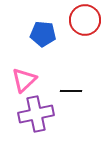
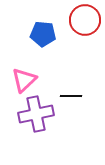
black line: moved 5 px down
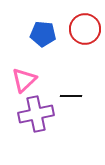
red circle: moved 9 px down
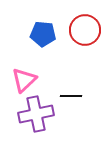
red circle: moved 1 px down
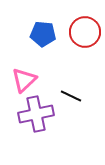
red circle: moved 2 px down
black line: rotated 25 degrees clockwise
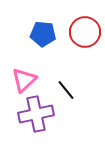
black line: moved 5 px left, 6 px up; rotated 25 degrees clockwise
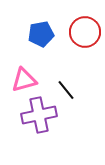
blue pentagon: moved 2 px left; rotated 15 degrees counterclockwise
pink triangle: rotated 28 degrees clockwise
purple cross: moved 3 px right, 1 px down
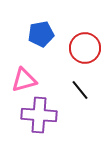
red circle: moved 16 px down
black line: moved 14 px right
purple cross: rotated 16 degrees clockwise
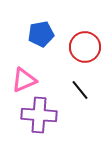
red circle: moved 1 px up
pink triangle: rotated 8 degrees counterclockwise
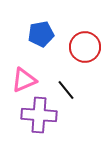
black line: moved 14 px left
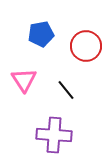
red circle: moved 1 px right, 1 px up
pink triangle: rotated 40 degrees counterclockwise
purple cross: moved 15 px right, 20 px down
